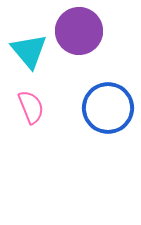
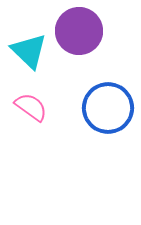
cyan triangle: rotated 6 degrees counterclockwise
pink semicircle: rotated 32 degrees counterclockwise
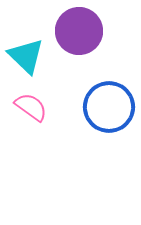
cyan triangle: moved 3 px left, 5 px down
blue circle: moved 1 px right, 1 px up
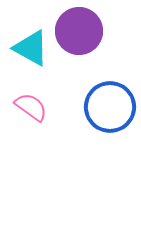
cyan triangle: moved 5 px right, 8 px up; rotated 15 degrees counterclockwise
blue circle: moved 1 px right
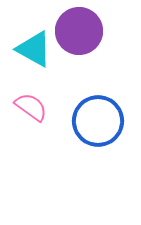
cyan triangle: moved 3 px right, 1 px down
blue circle: moved 12 px left, 14 px down
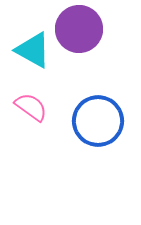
purple circle: moved 2 px up
cyan triangle: moved 1 px left, 1 px down
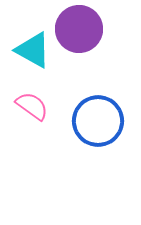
pink semicircle: moved 1 px right, 1 px up
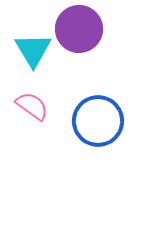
cyan triangle: rotated 30 degrees clockwise
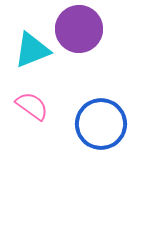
cyan triangle: moved 1 px left; rotated 39 degrees clockwise
blue circle: moved 3 px right, 3 px down
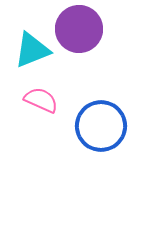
pink semicircle: moved 9 px right, 6 px up; rotated 12 degrees counterclockwise
blue circle: moved 2 px down
